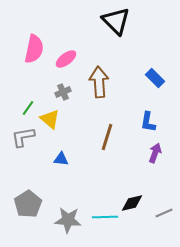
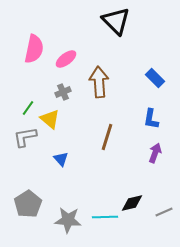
blue L-shape: moved 3 px right, 3 px up
gray L-shape: moved 2 px right
blue triangle: rotated 42 degrees clockwise
gray line: moved 1 px up
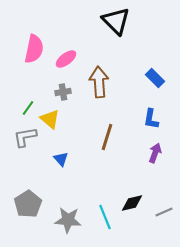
gray cross: rotated 14 degrees clockwise
cyan line: rotated 70 degrees clockwise
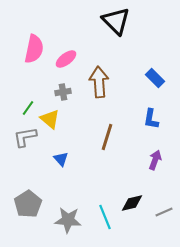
purple arrow: moved 7 px down
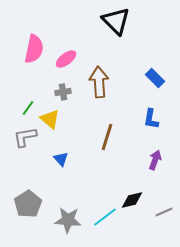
black diamond: moved 3 px up
cyan line: rotated 75 degrees clockwise
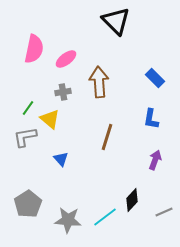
black diamond: rotated 35 degrees counterclockwise
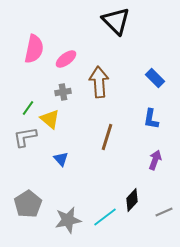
gray star: rotated 16 degrees counterclockwise
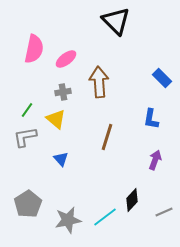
blue rectangle: moved 7 px right
green line: moved 1 px left, 2 px down
yellow triangle: moved 6 px right
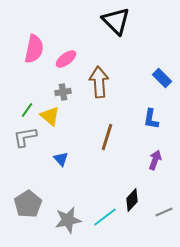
yellow triangle: moved 6 px left, 3 px up
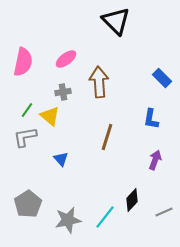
pink semicircle: moved 11 px left, 13 px down
cyan line: rotated 15 degrees counterclockwise
